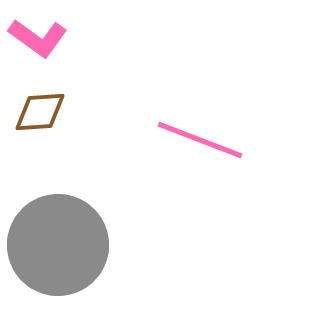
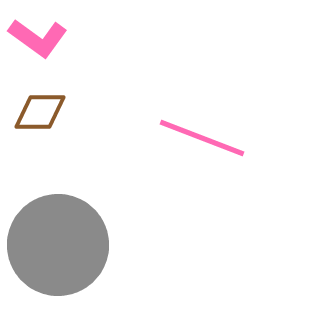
brown diamond: rotated 4 degrees clockwise
pink line: moved 2 px right, 2 px up
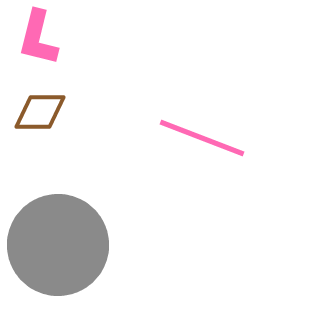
pink L-shape: rotated 68 degrees clockwise
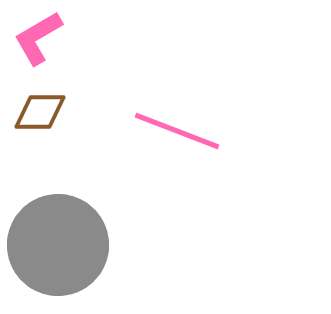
pink L-shape: rotated 46 degrees clockwise
pink line: moved 25 px left, 7 px up
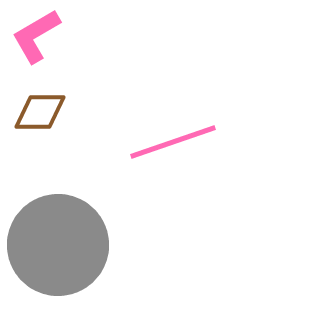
pink L-shape: moved 2 px left, 2 px up
pink line: moved 4 px left, 11 px down; rotated 40 degrees counterclockwise
